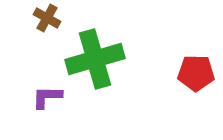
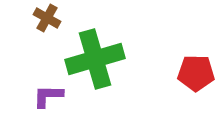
purple L-shape: moved 1 px right, 1 px up
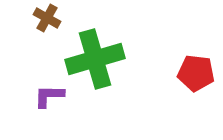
red pentagon: rotated 6 degrees clockwise
purple L-shape: moved 1 px right
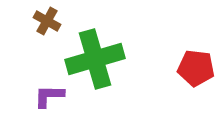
brown cross: moved 3 px down
red pentagon: moved 5 px up
